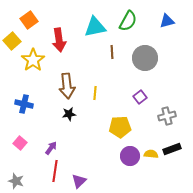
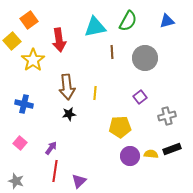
brown arrow: moved 1 px down
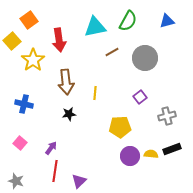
brown line: rotated 64 degrees clockwise
brown arrow: moved 1 px left, 5 px up
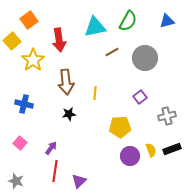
yellow semicircle: moved 4 px up; rotated 64 degrees clockwise
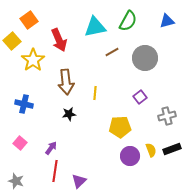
red arrow: rotated 15 degrees counterclockwise
